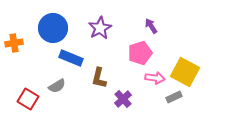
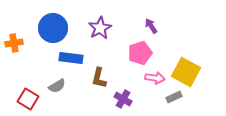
blue rectangle: rotated 15 degrees counterclockwise
yellow square: moved 1 px right
purple cross: rotated 18 degrees counterclockwise
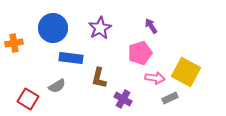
gray rectangle: moved 4 px left, 1 px down
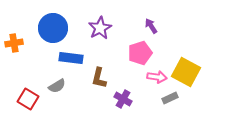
pink arrow: moved 2 px right, 1 px up
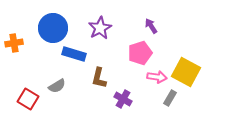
blue rectangle: moved 3 px right, 4 px up; rotated 10 degrees clockwise
gray rectangle: rotated 35 degrees counterclockwise
